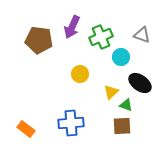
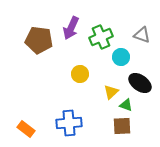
purple arrow: moved 1 px left, 1 px down
blue cross: moved 2 px left
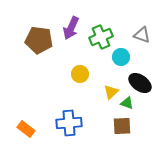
green triangle: moved 1 px right, 2 px up
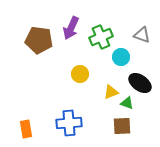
yellow triangle: rotated 21 degrees clockwise
orange rectangle: rotated 42 degrees clockwise
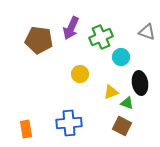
gray triangle: moved 5 px right, 3 px up
black ellipse: rotated 45 degrees clockwise
brown square: rotated 30 degrees clockwise
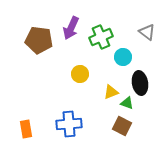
gray triangle: rotated 18 degrees clockwise
cyan circle: moved 2 px right
blue cross: moved 1 px down
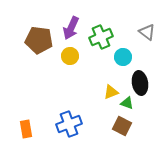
yellow circle: moved 10 px left, 18 px up
blue cross: rotated 15 degrees counterclockwise
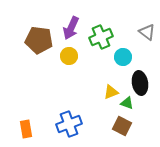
yellow circle: moved 1 px left
